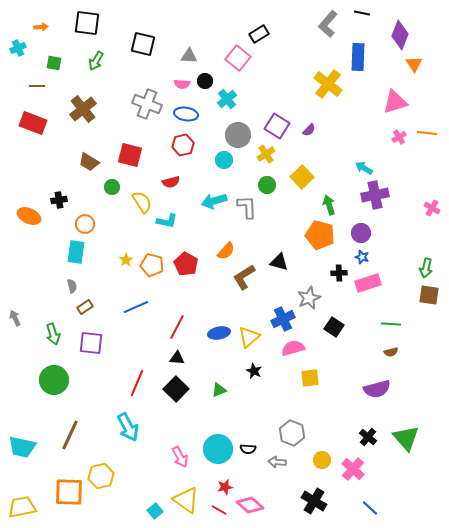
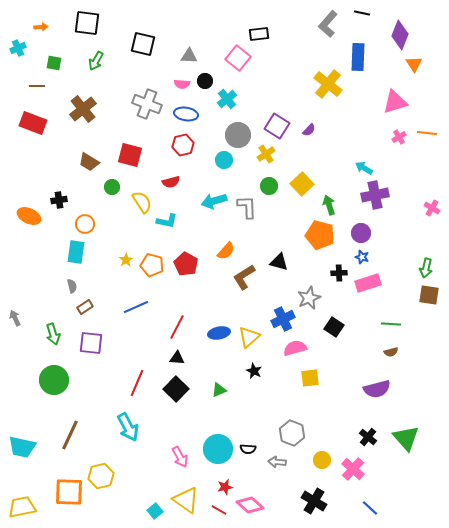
black rectangle at (259, 34): rotated 24 degrees clockwise
yellow square at (302, 177): moved 7 px down
green circle at (267, 185): moved 2 px right, 1 px down
pink semicircle at (293, 348): moved 2 px right
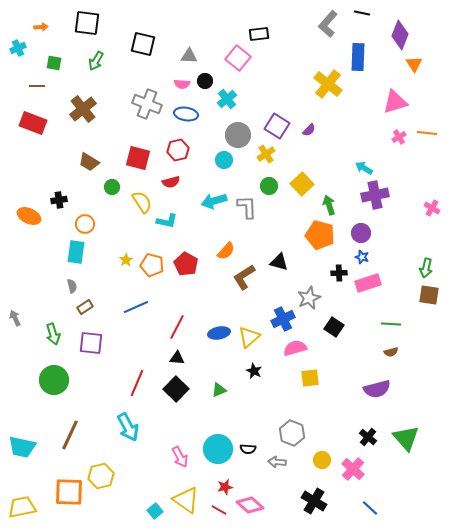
red hexagon at (183, 145): moved 5 px left, 5 px down
red square at (130, 155): moved 8 px right, 3 px down
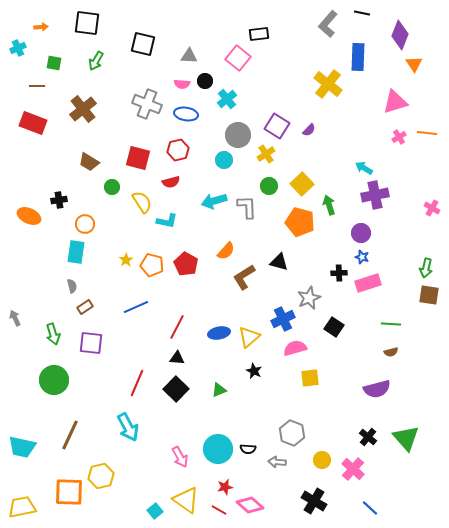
orange pentagon at (320, 235): moved 20 px left, 13 px up
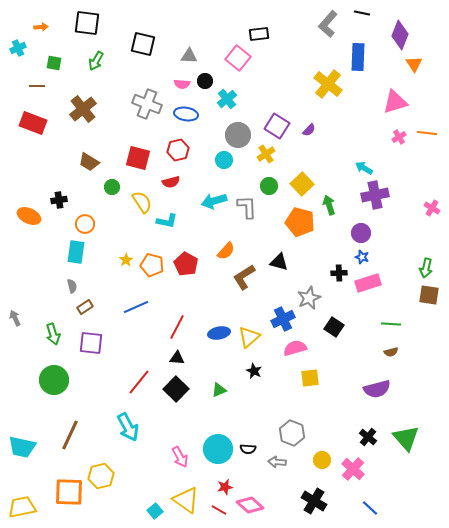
red line at (137, 383): moved 2 px right, 1 px up; rotated 16 degrees clockwise
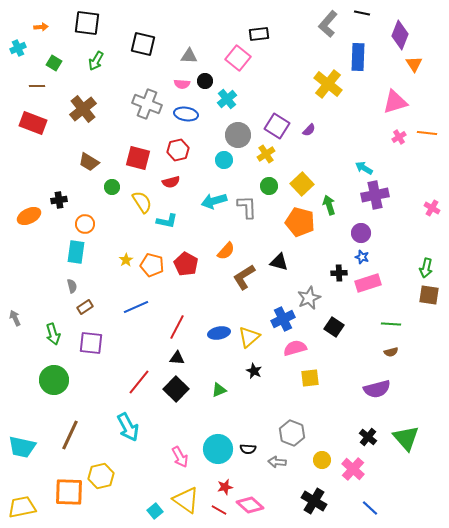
green square at (54, 63): rotated 21 degrees clockwise
orange ellipse at (29, 216): rotated 50 degrees counterclockwise
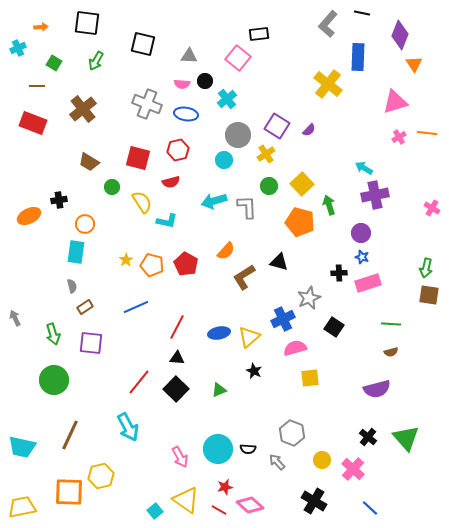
gray arrow at (277, 462): rotated 42 degrees clockwise
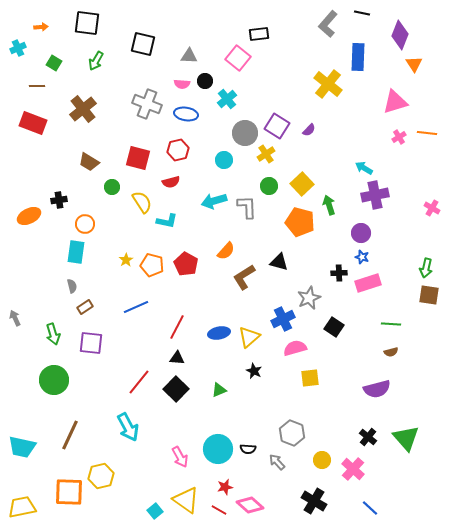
gray circle at (238, 135): moved 7 px right, 2 px up
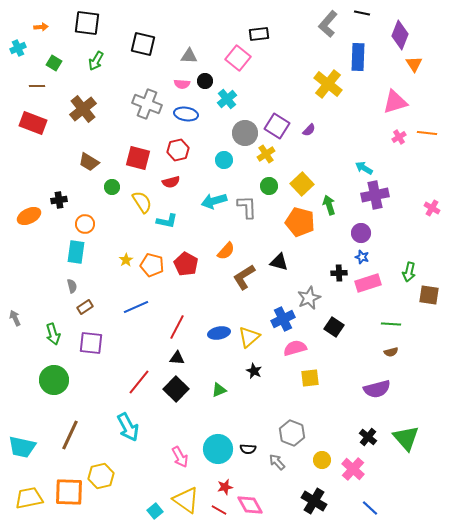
green arrow at (426, 268): moved 17 px left, 4 px down
pink diamond at (250, 505): rotated 20 degrees clockwise
yellow trapezoid at (22, 507): moved 7 px right, 9 px up
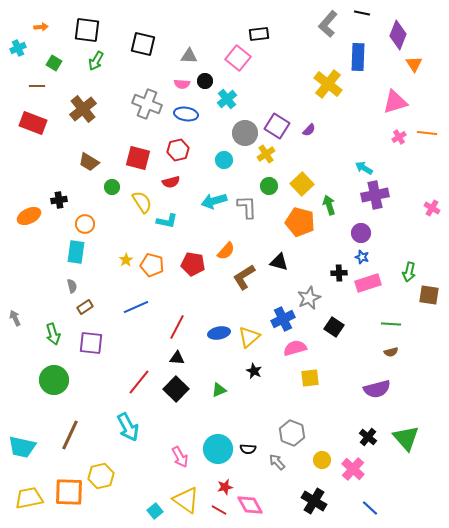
black square at (87, 23): moved 7 px down
purple diamond at (400, 35): moved 2 px left
red pentagon at (186, 264): moved 7 px right; rotated 20 degrees counterclockwise
